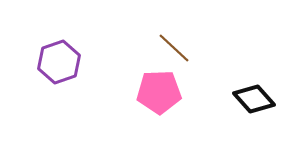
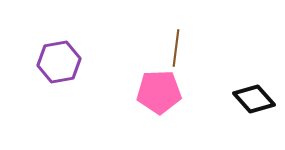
brown line: moved 2 px right; rotated 54 degrees clockwise
purple hexagon: rotated 9 degrees clockwise
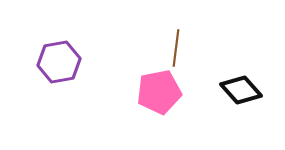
pink pentagon: rotated 9 degrees counterclockwise
black diamond: moved 13 px left, 9 px up
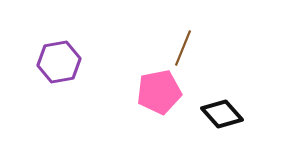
brown line: moved 7 px right; rotated 15 degrees clockwise
black diamond: moved 19 px left, 24 px down
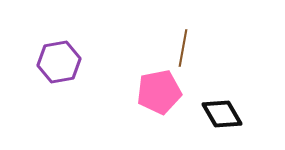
brown line: rotated 12 degrees counterclockwise
black diamond: rotated 12 degrees clockwise
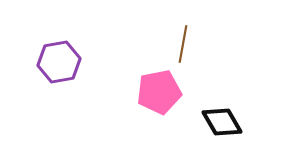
brown line: moved 4 px up
black diamond: moved 8 px down
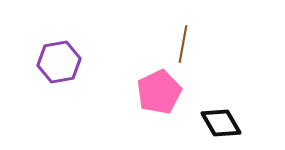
pink pentagon: rotated 15 degrees counterclockwise
black diamond: moved 1 px left, 1 px down
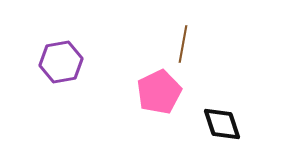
purple hexagon: moved 2 px right
black diamond: moved 1 px right, 1 px down; rotated 12 degrees clockwise
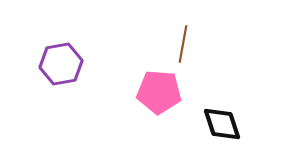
purple hexagon: moved 2 px down
pink pentagon: rotated 30 degrees clockwise
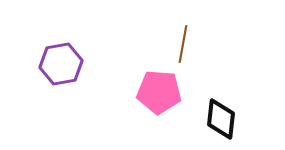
black diamond: moved 1 px left, 5 px up; rotated 24 degrees clockwise
